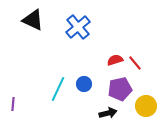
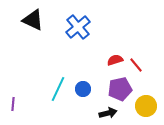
red line: moved 1 px right, 2 px down
blue circle: moved 1 px left, 5 px down
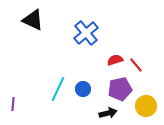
blue cross: moved 8 px right, 6 px down
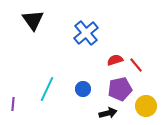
black triangle: rotated 30 degrees clockwise
cyan line: moved 11 px left
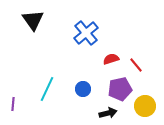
red semicircle: moved 4 px left, 1 px up
yellow circle: moved 1 px left
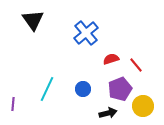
purple pentagon: rotated 10 degrees counterclockwise
yellow circle: moved 2 px left
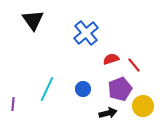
red line: moved 2 px left
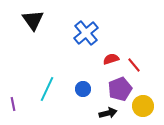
purple line: rotated 16 degrees counterclockwise
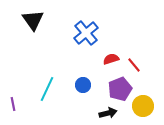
blue circle: moved 4 px up
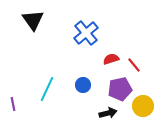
purple pentagon: rotated 10 degrees clockwise
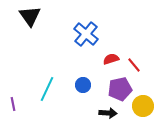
black triangle: moved 3 px left, 4 px up
blue cross: moved 1 px down; rotated 10 degrees counterclockwise
black arrow: rotated 18 degrees clockwise
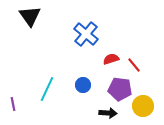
purple pentagon: rotated 20 degrees clockwise
